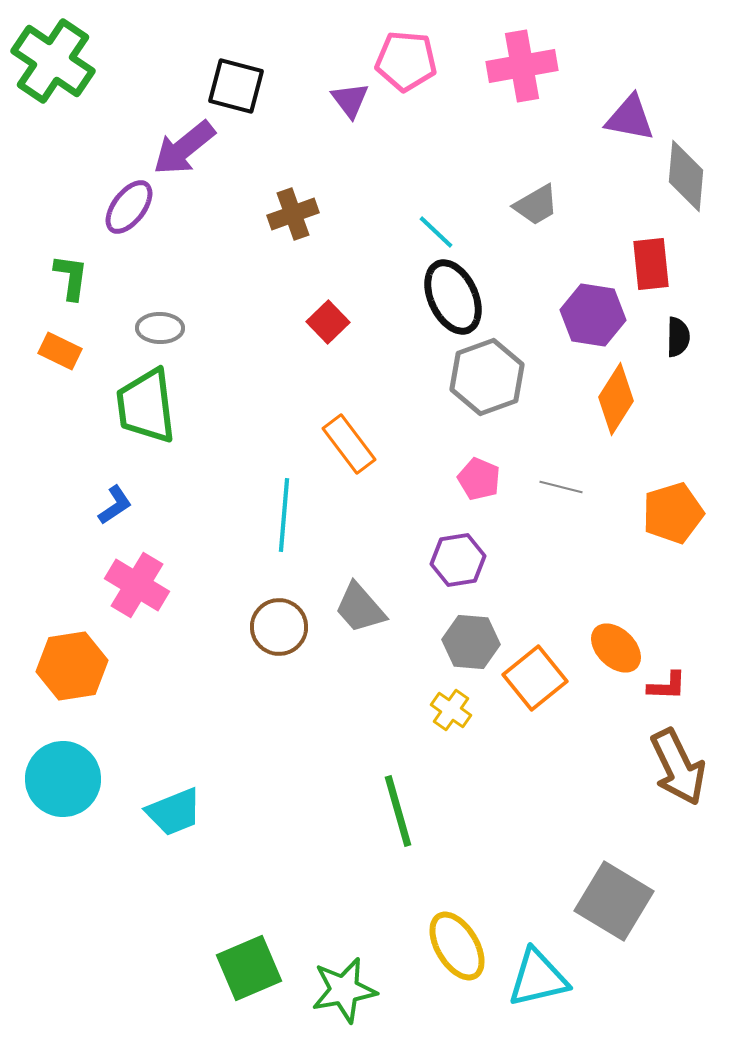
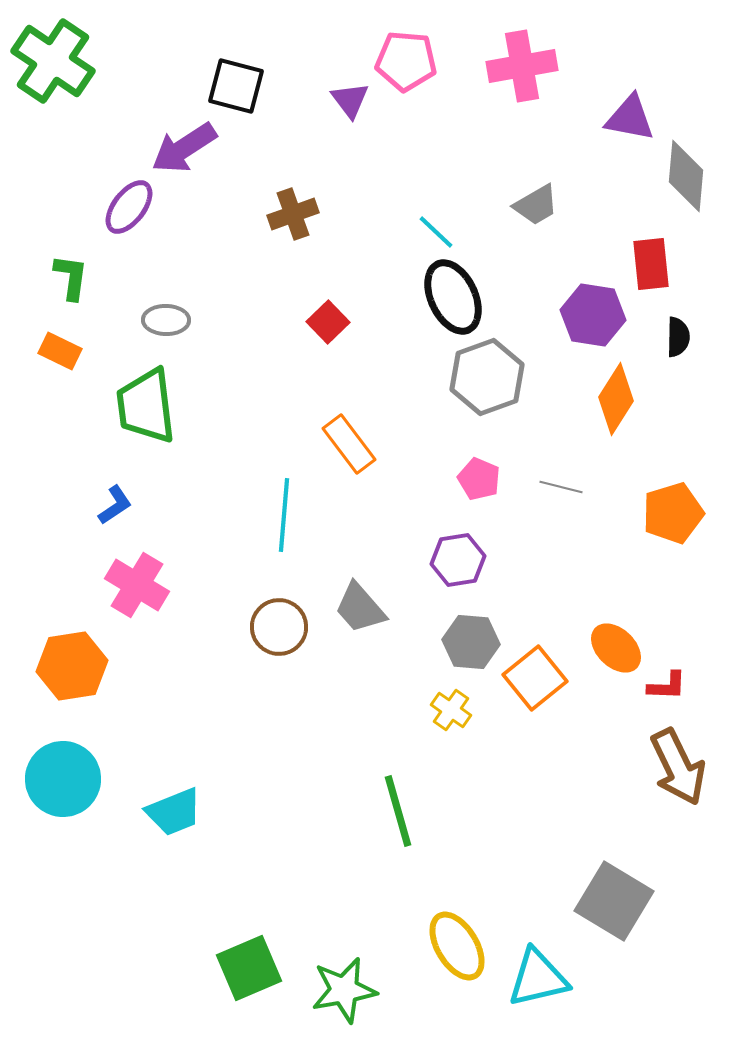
purple arrow at (184, 148): rotated 6 degrees clockwise
gray ellipse at (160, 328): moved 6 px right, 8 px up
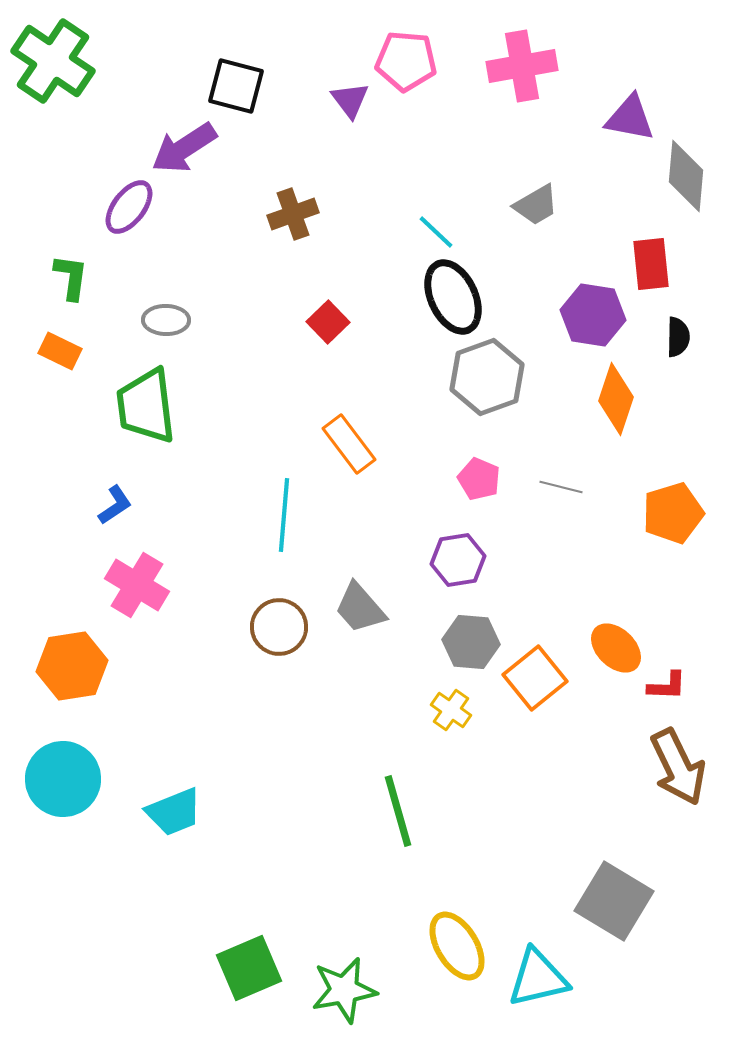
orange diamond at (616, 399): rotated 14 degrees counterclockwise
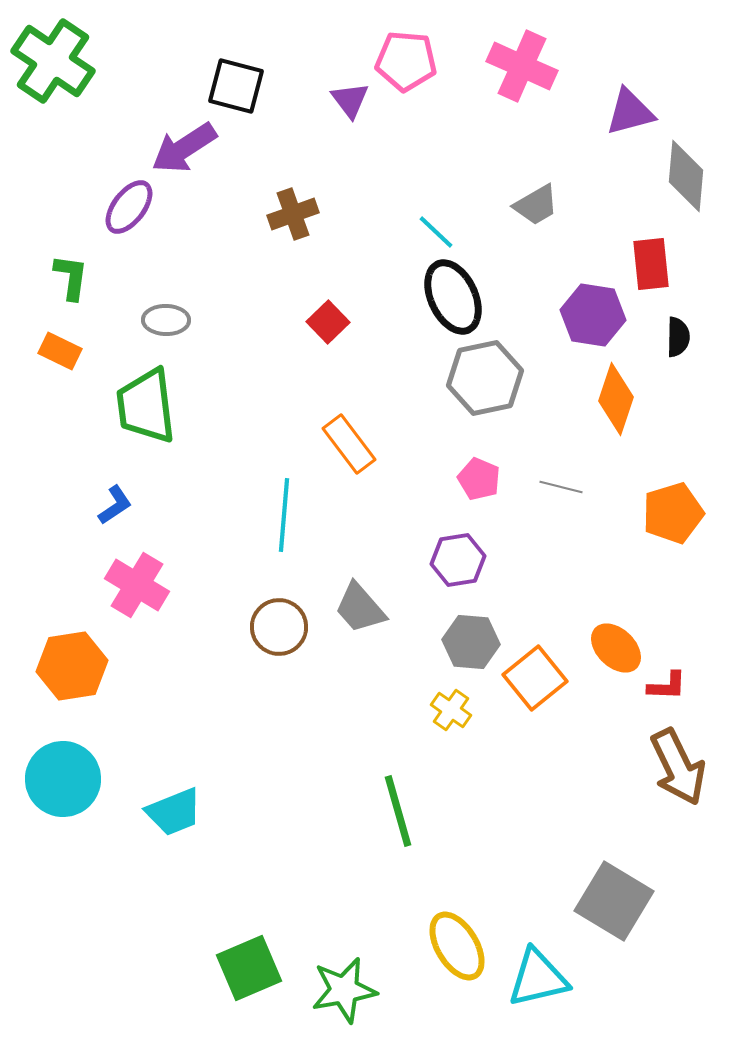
pink cross at (522, 66): rotated 34 degrees clockwise
purple triangle at (630, 118): moved 6 px up; rotated 26 degrees counterclockwise
gray hexagon at (487, 377): moved 2 px left, 1 px down; rotated 8 degrees clockwise
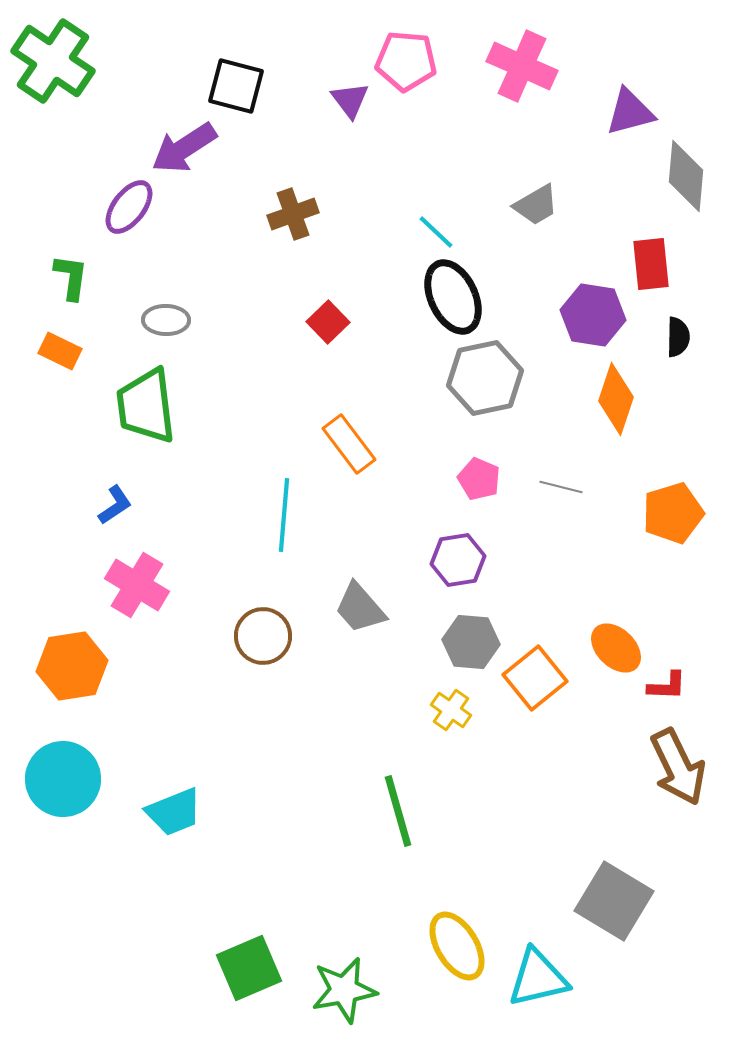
brown circle at (279, 627): moved 16 px left, 9 px down
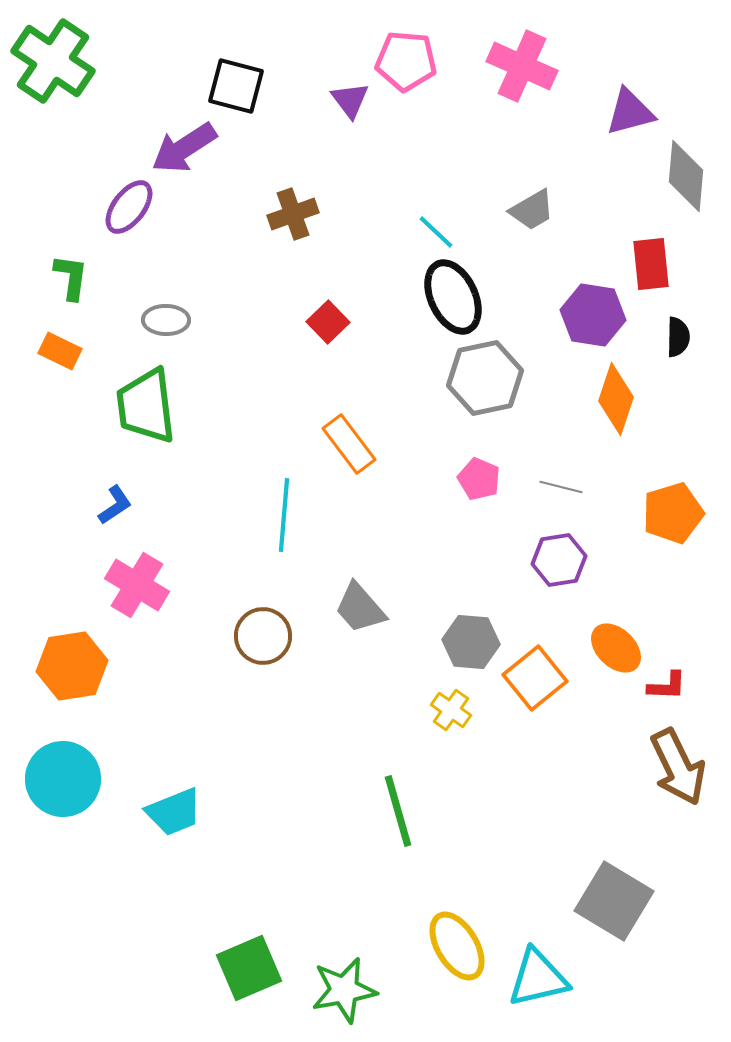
gray trapezoid at (536, 205): moved 4 px left, 5 px down
purple hexagon at (458, 560): moved 101 px right
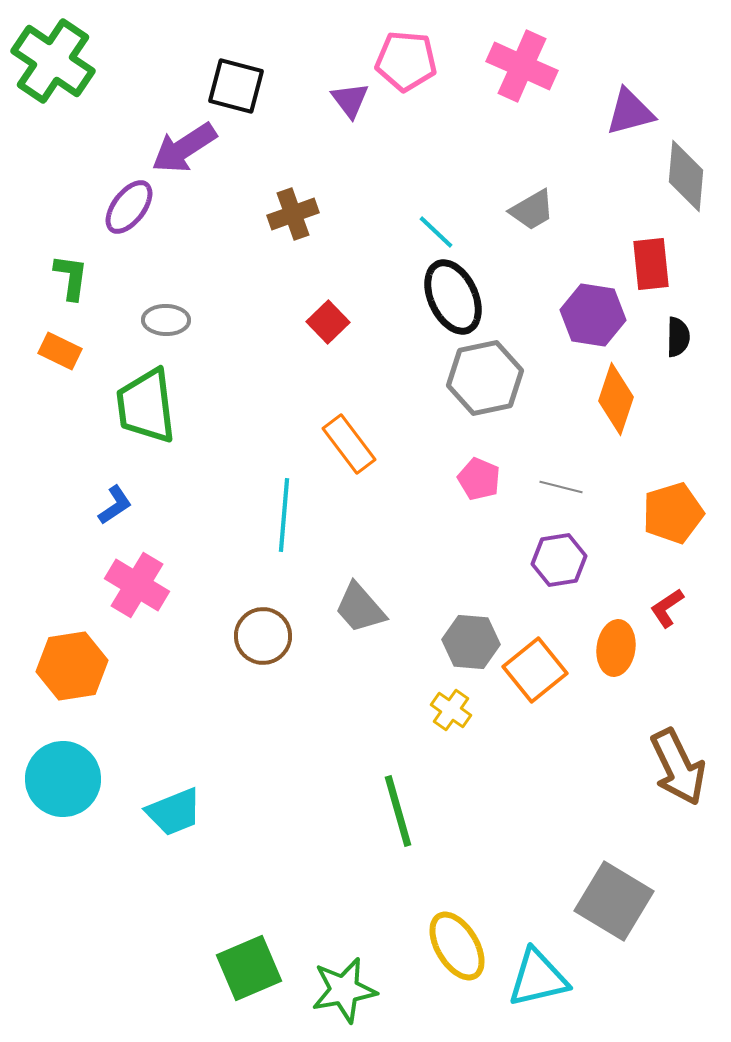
orange ellipse at (616, 648): rotated 54 degrees clockwise
orange square at (535, 678): moved 8 px up
red L-shape at (667, 686): moved 78 px up; rotated 144 degrees clockwise
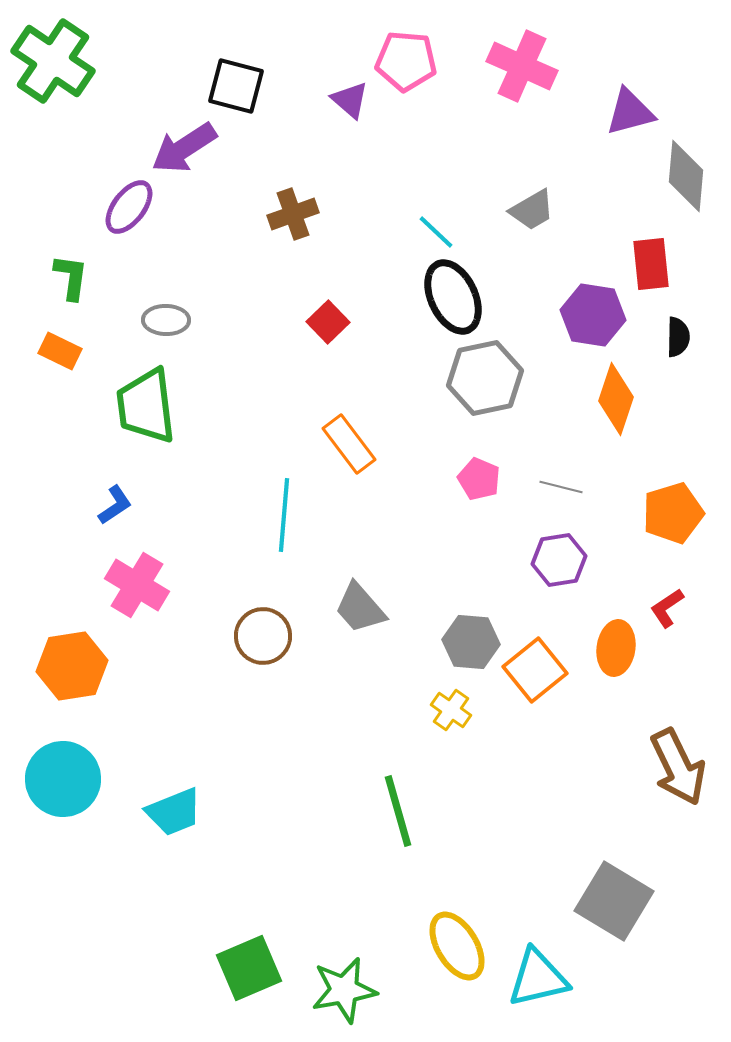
purple triangle at (350, 100): rotated 12 degrees counterclockwise
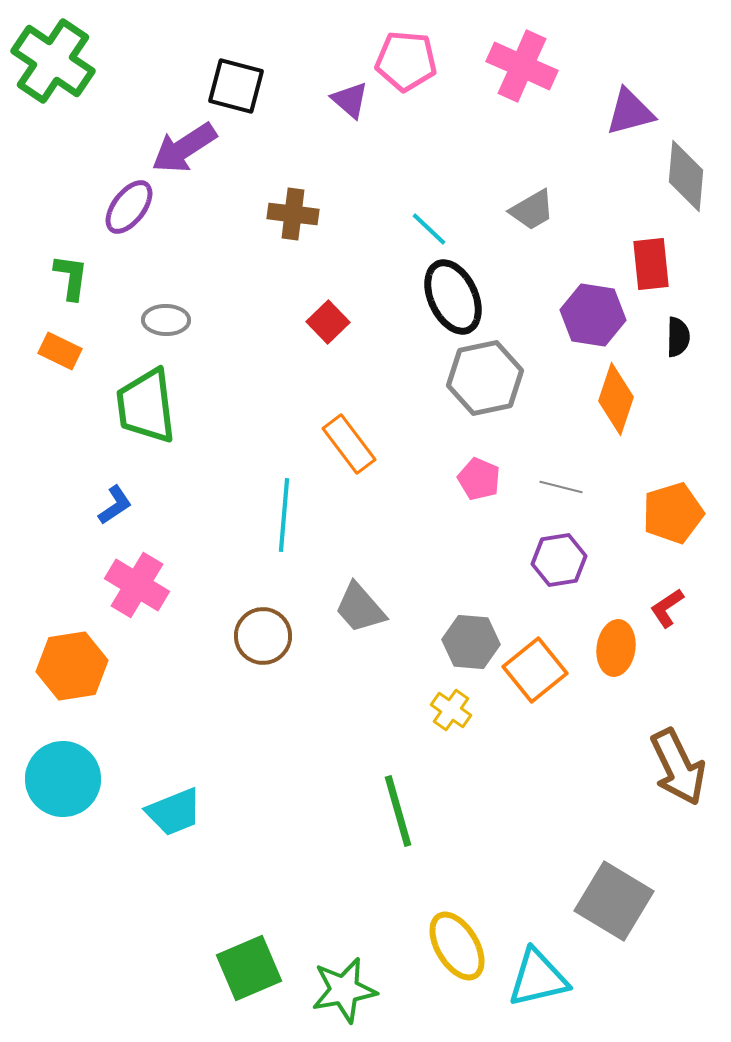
brown cross at (293, 214): rotated 27 degrees clockwise
cyan line at (436, 232): moved 7 px left, 3 px up
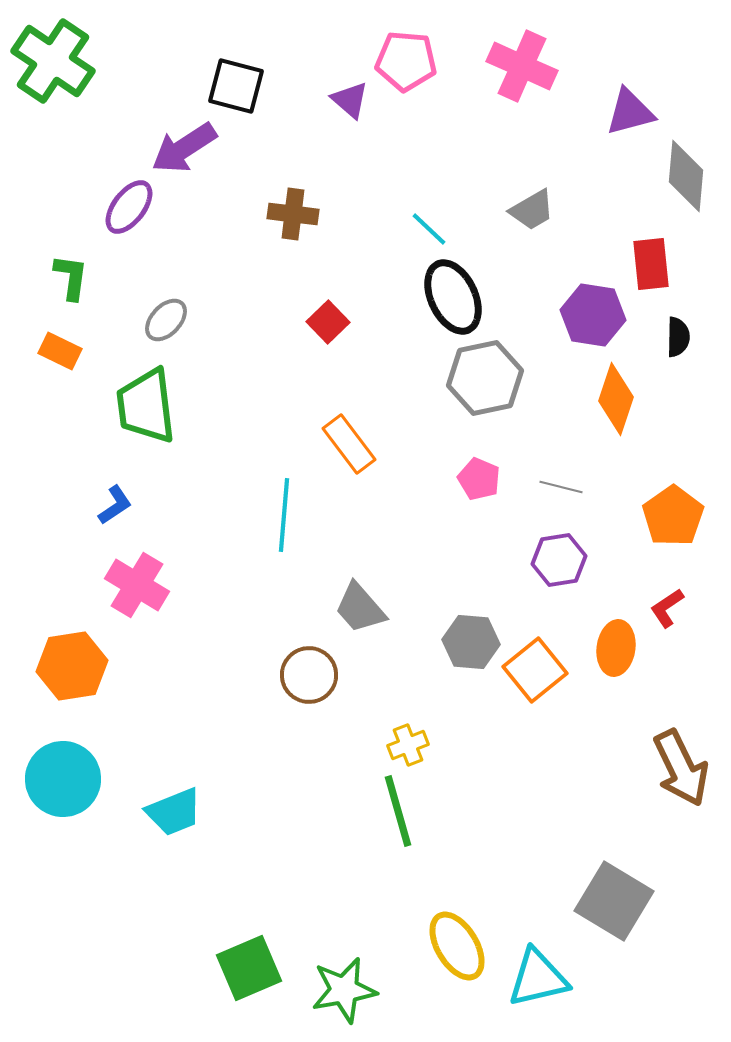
gray ellipse at (166, 320): rotated 48 degrees counterclockwise
orange pentagon at (673, 513): moved 3 px down; rotated 18 degrees counterclockwise
brown circle at (263, 636): moved 46 px right, 39 px down
yellow cross at (451, 710): moved 43 px left, 35 px down; rotated 33 degrees clockwise
brown arrow at (678, 767): moved 3 px right, 1 px down
